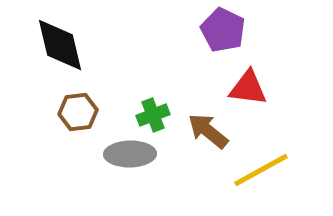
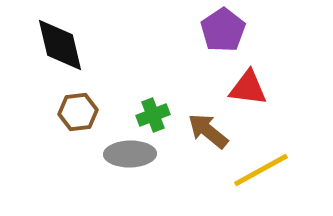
purple pentagon: rotated 12 degrees clockwise
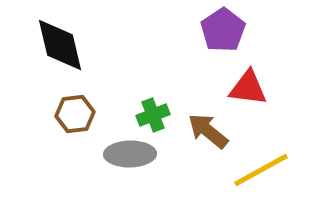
brown hexagon: moved 3 px left, 2 px down
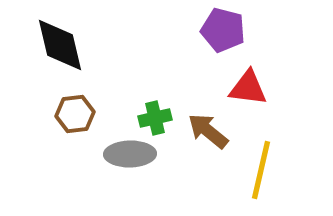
purple pentagon: rotated 24 degrees counterclockwise
green cross: moved 2 px right, 3 px down; rotated 8 degrees clockwise
yellow line: rotated 48 degrees counterclockwise
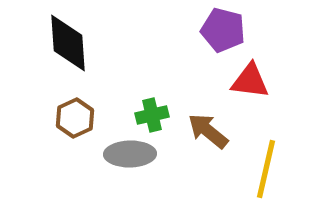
black diamond: moved 8 px right, 2 px up; rotated 10 degrees clockwise
red triangle: moved 2 px right, 7 px up
brown hexagon: moved 4 px down; rotated 18 degrees counterclockwise
green cross: moved 3 px left, 3 px up
yellow line: moved 5 px right, 1 px up
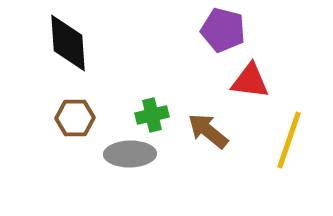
brown hexagon: rotated 24 degrees clockwise
yellow line: moved 23 px right, 29 px up; rotated 6 degrees clockwise
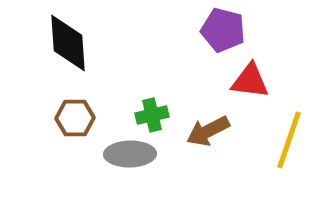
brown arrow: rotated 66 degrees counterclockwise
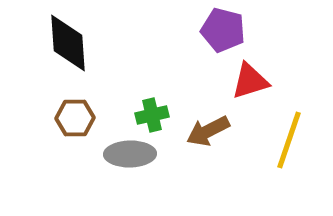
red triangle: rotated 24 degrees counterclockwise
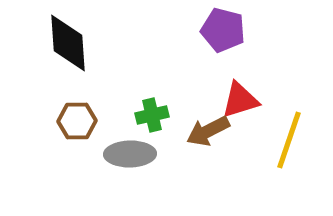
red triangle: moved 10 px left, 19 px down
brown hexagon: moved 2 px right, 3 px down
